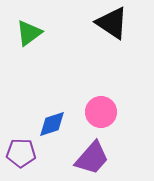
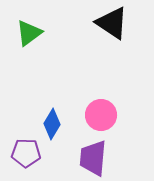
pink circle: moved 3 px down
blue diamond: rotated 40 degrees counterclockwise
purple pentagon: moved 5 px right
purple trapezoid: moved 1 px right; rotated 144 degrees clockwise
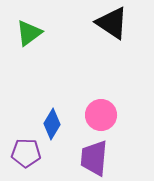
purple trapezoid: moved 1 px right
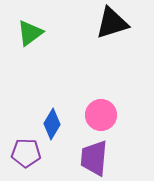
black triangle: rotated 51 degrees counterclockwise
green triangle: moved 1 px right
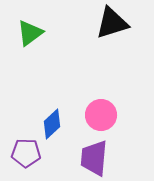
blue diamond: rotated 16 degrees clockwise
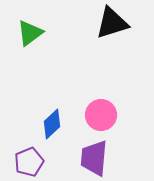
purple pentagon: moved 3 px right, 9 px down; rotated 24 degrees counterclockwise
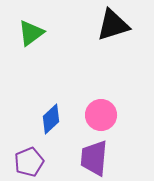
black triangle: moved 1 px right, 2 px down
green triangle: moved 1 px right
blue diamond: moved 1 px left, 5 px up
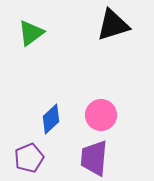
purple pentagon: moved 4 px up
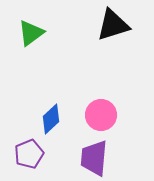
purple pentagon: moved 4 px up
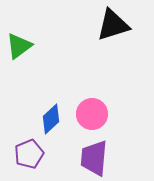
green triangle: moved 12 px left, 13 px down
pink circle: moved 9 px left, 1 px up
